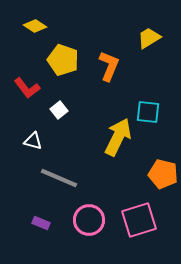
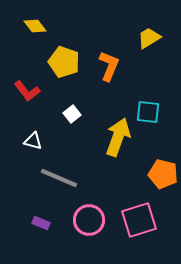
yellow diamond: rotated 20 degrees clockwise
yellow pentagon: moved 1 px right, 2 px down
red L-shape: moved 3 px down
white square: moved 13 px right, 4 px down
yellow arrow: rotated 6 degrees counterclockwise
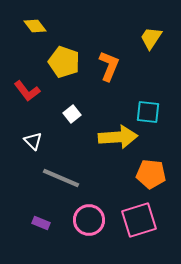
yellow trapezoid: moved 2 px right; rotated 25 degrees counterclockwise
yellow arrow: rotated 66 degrees clockwise
white triangle: rotated 30 degrees clockwise
orange pentagon: moved 12 px left; rotated 8 degrees counterclockwise
gray line: moved 2 px right
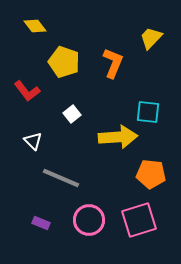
yellow trapezoid: rotated 10 degrees clockwise
orange L-shape: moved 4 px right, 3 px up
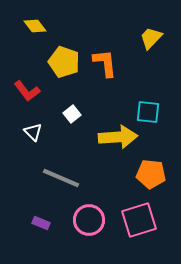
orange L-shape: moved 8 px left; rotated 28 degrees counterclockwise
white triangle: moved 9 px up
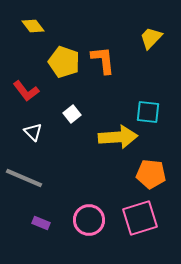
yellow diamond: moved 2 px left
orange L-shape: moved 2 px left, 3 px up
red L-shape: moved 1 px left
gray line: moved 37 px left
pink square: moved 1 px right, 2 px up
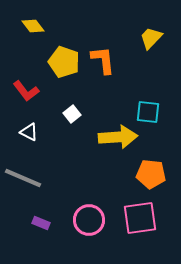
white triangle: moved 4 px left; rotated 18 degrees counterclockwise
gray line: moved 1 px left
pink square: rotated 9 degrees clockwise
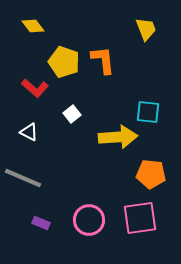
yellow trapezoid: moved 5 px left, 9 px up; rotated 115 degrees clockwise
red L-shape: moved 9 px right, 3 px up; rotated 12 degrees counterclockwise
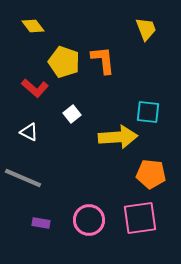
purple rectangle: rotated 12 degrees counterclockwise
